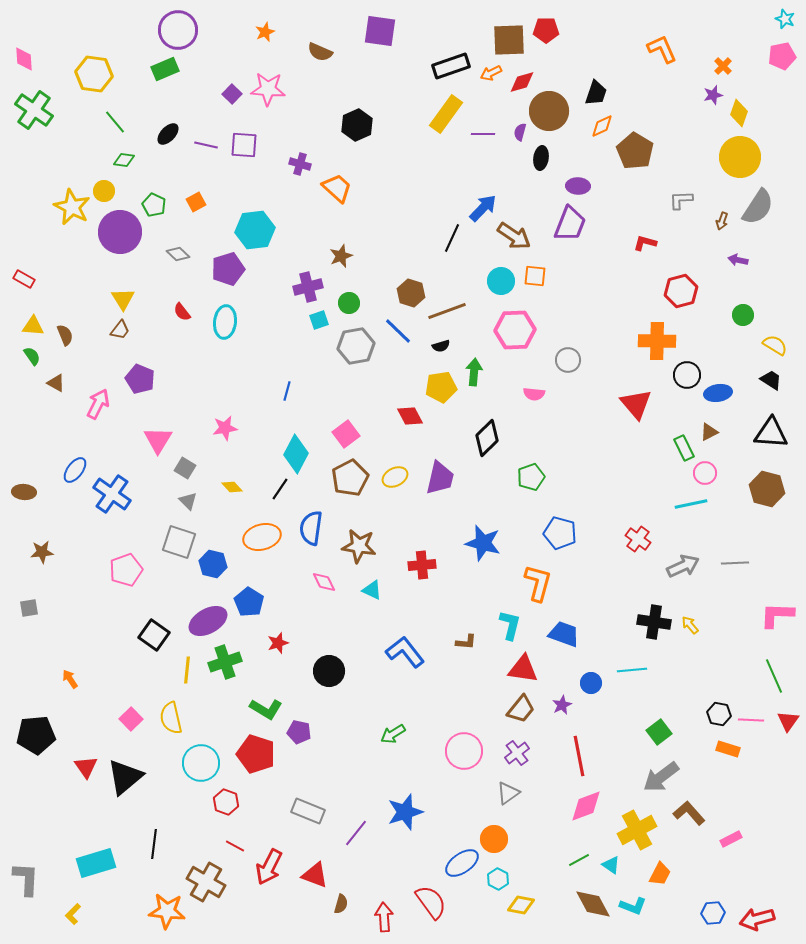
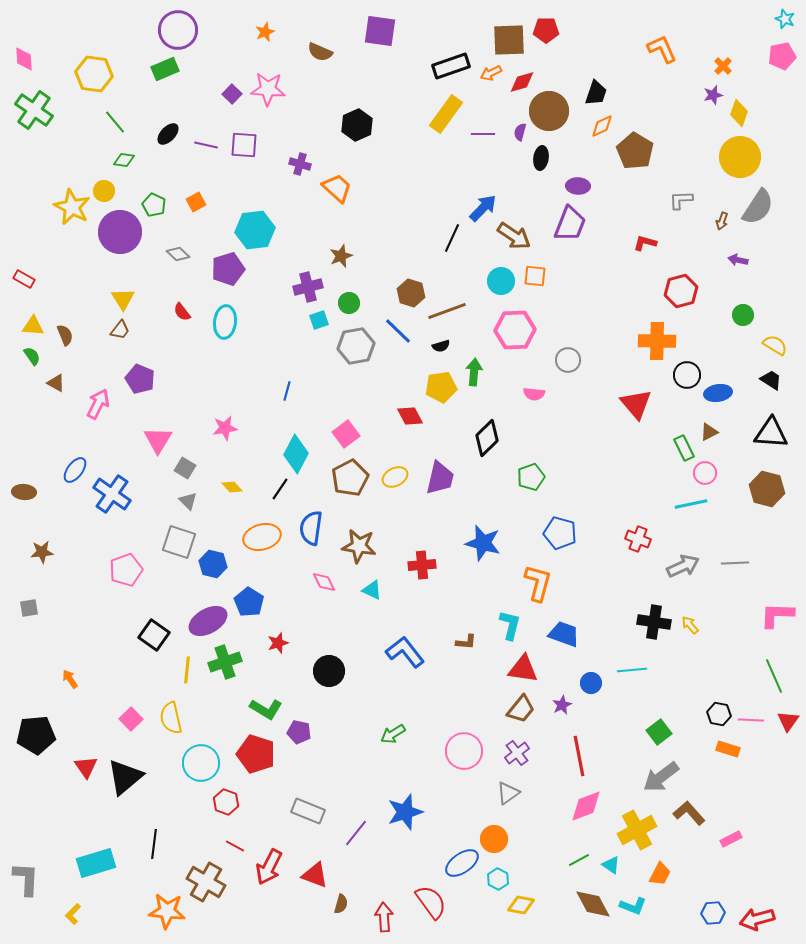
red cross at (638, 539): rotated 15 degrees counterclockwise
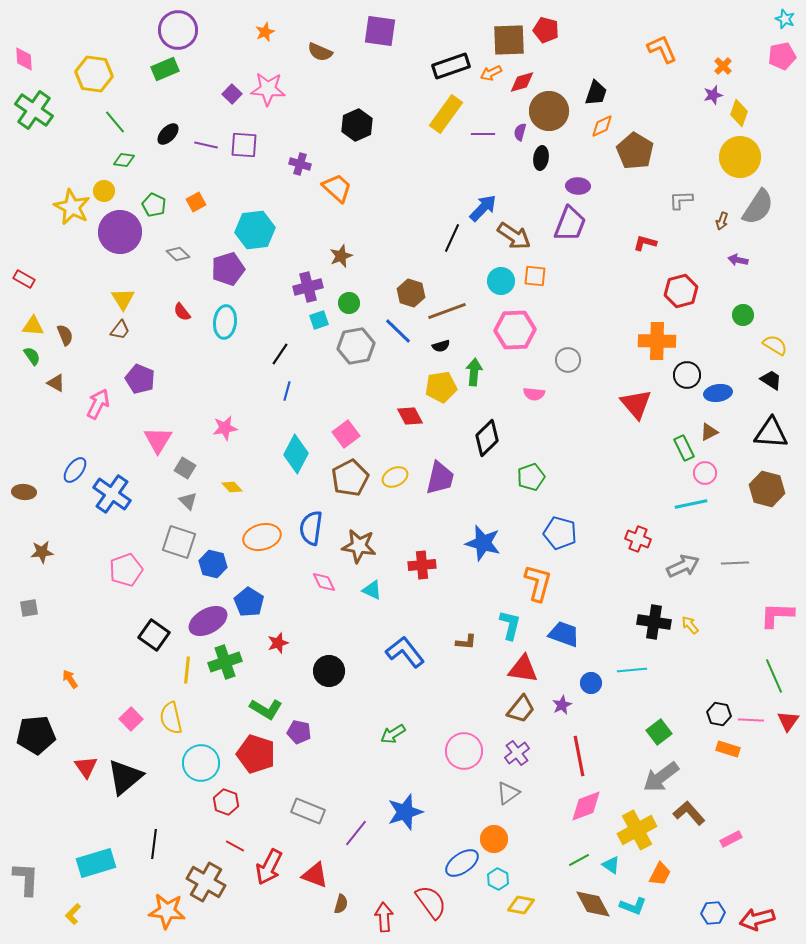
red pentagon at (546, 30): rotated 15 degrees clockwise
black line at (280, 489): moved 135 px up
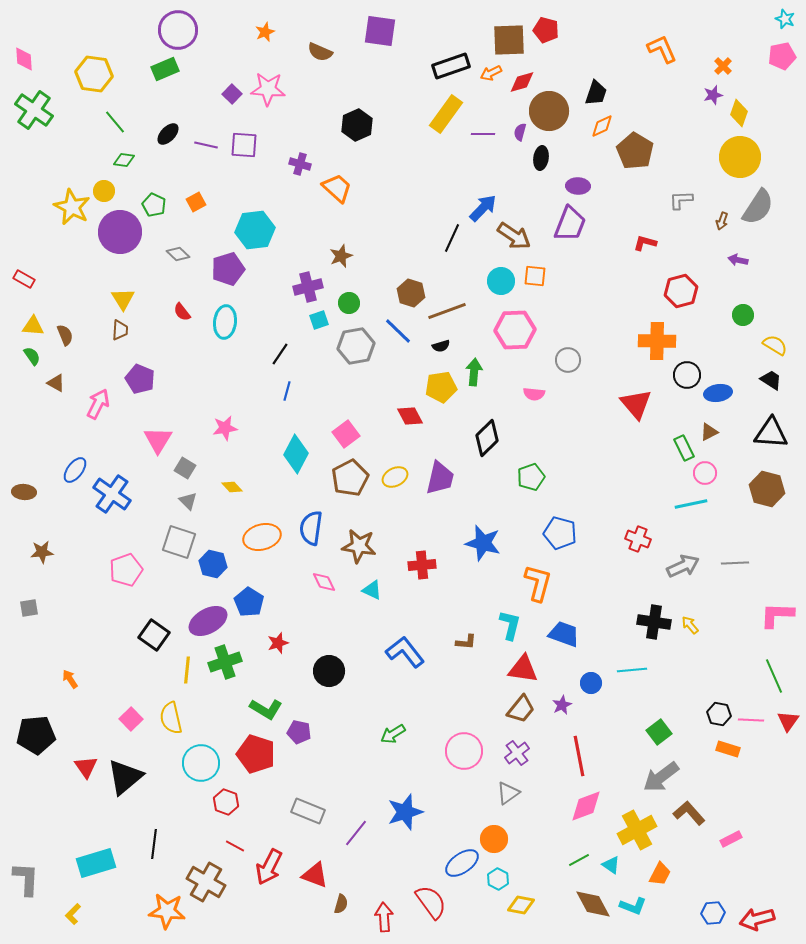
brown trapezoid at (120, 330): rotated 35 degrees counterclockwise
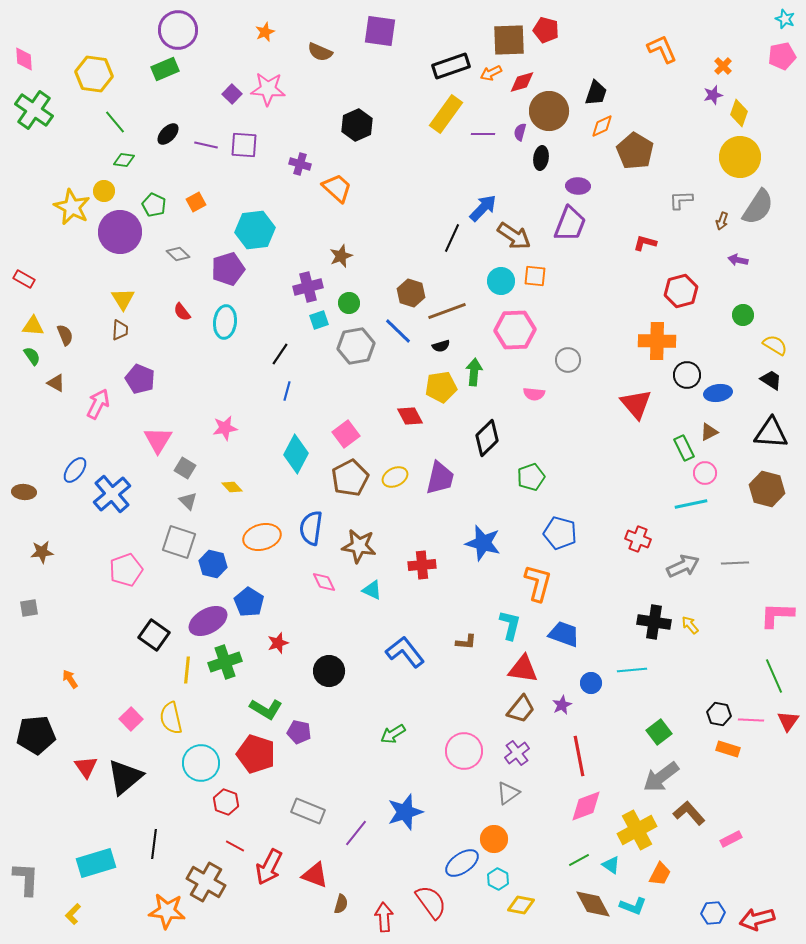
blue cross at (112, 494): rotated 15 degrees clockwise
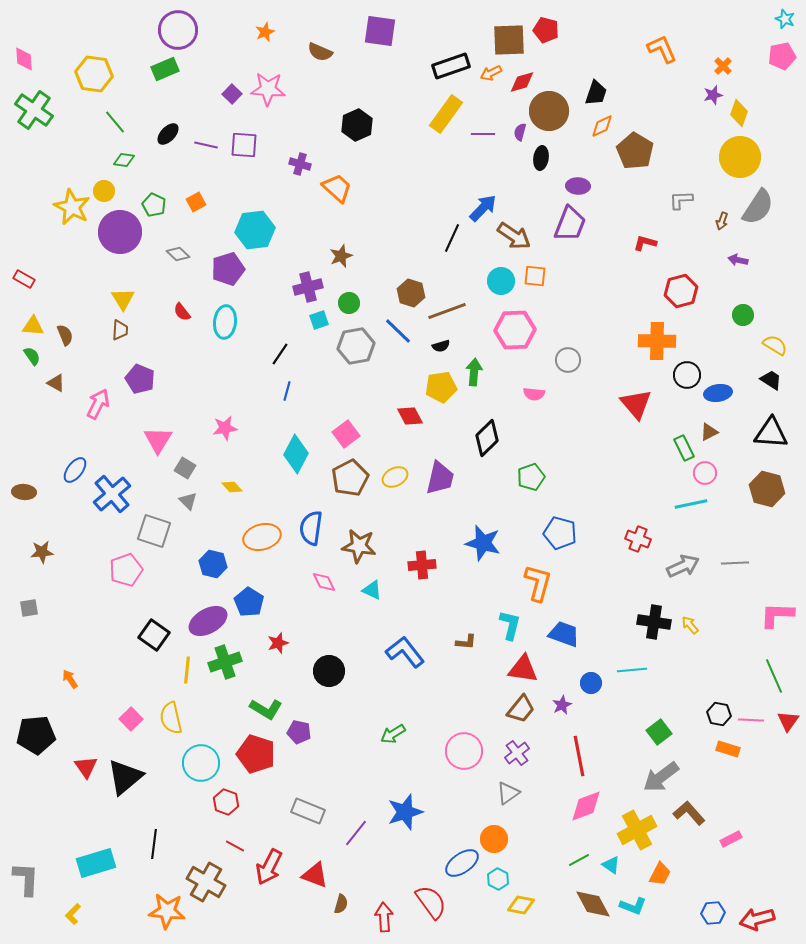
gray square at (179, 542): moved 25 px left, 11 px up
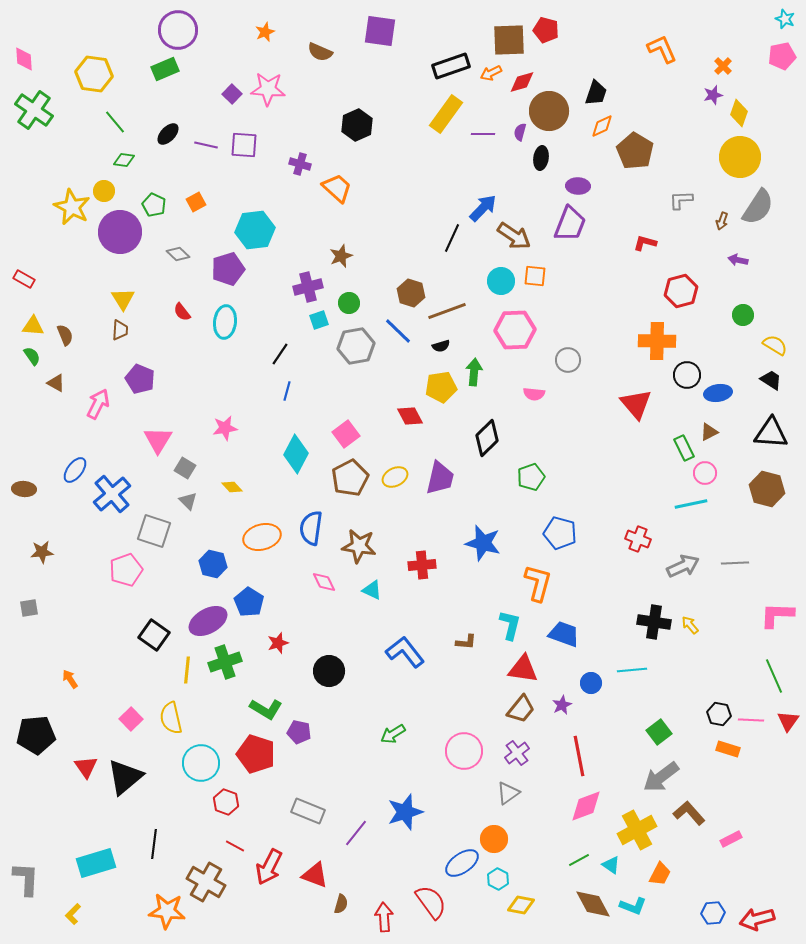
brown ellipse at (24, 492): moved 3 px up
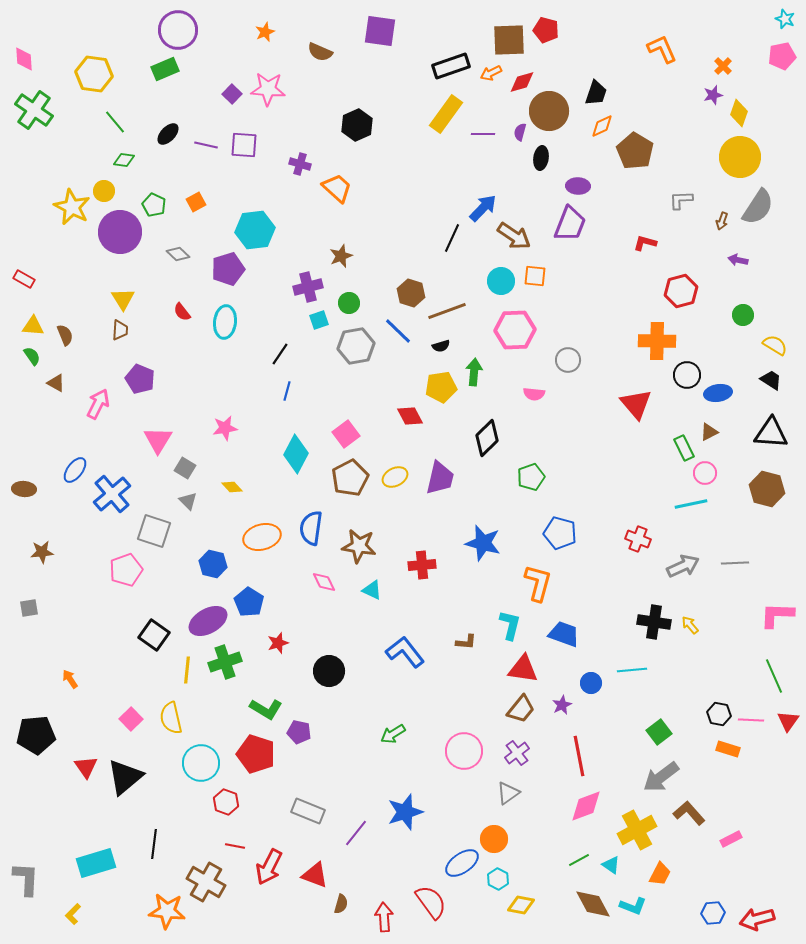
red line at (235, 846): rotated 18 degrees counterclockwise
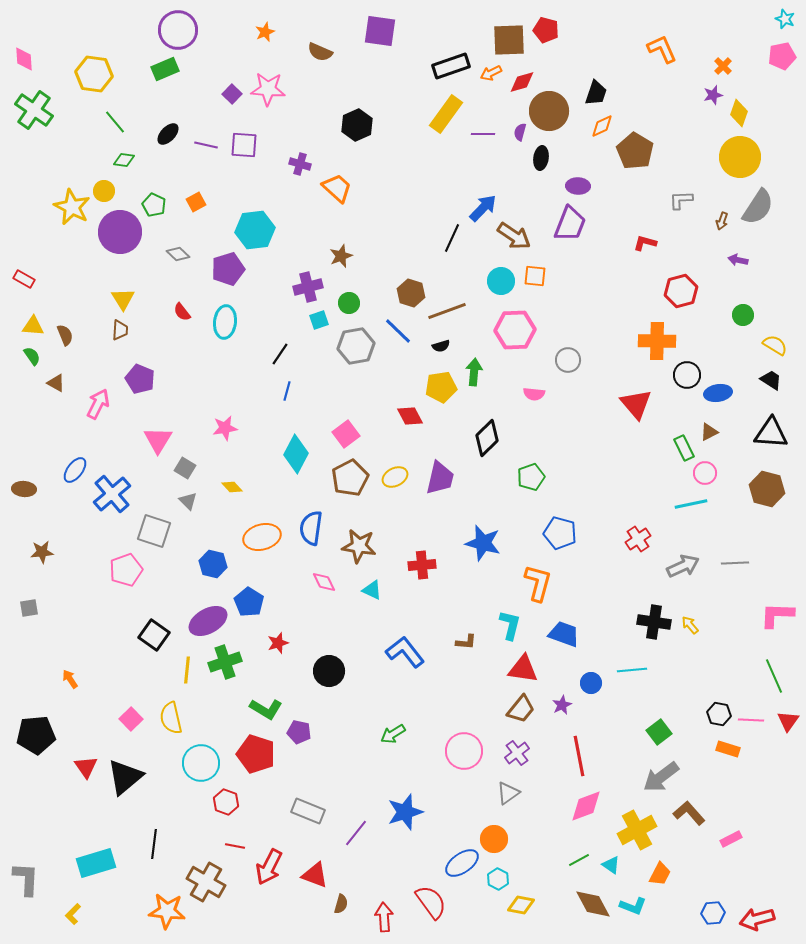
red cross at (638, 539): rotated 35 degrees clockwise
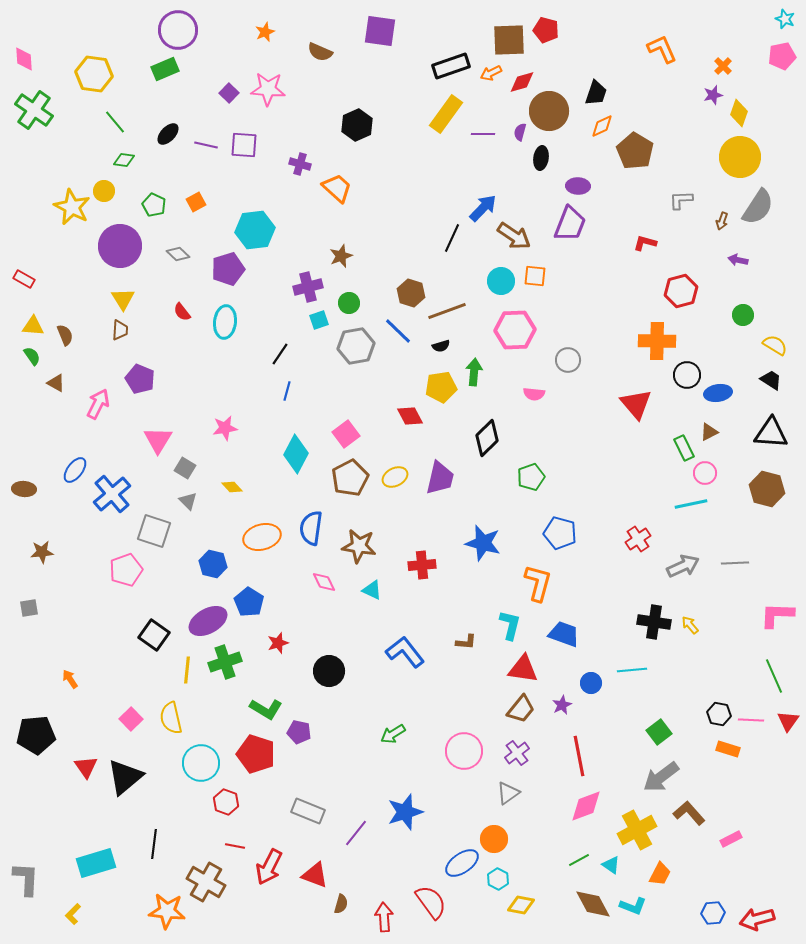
purple square at (232, 94): moved 3 px left, 1 px up
purple circle at (120, 232): moved 14 px down
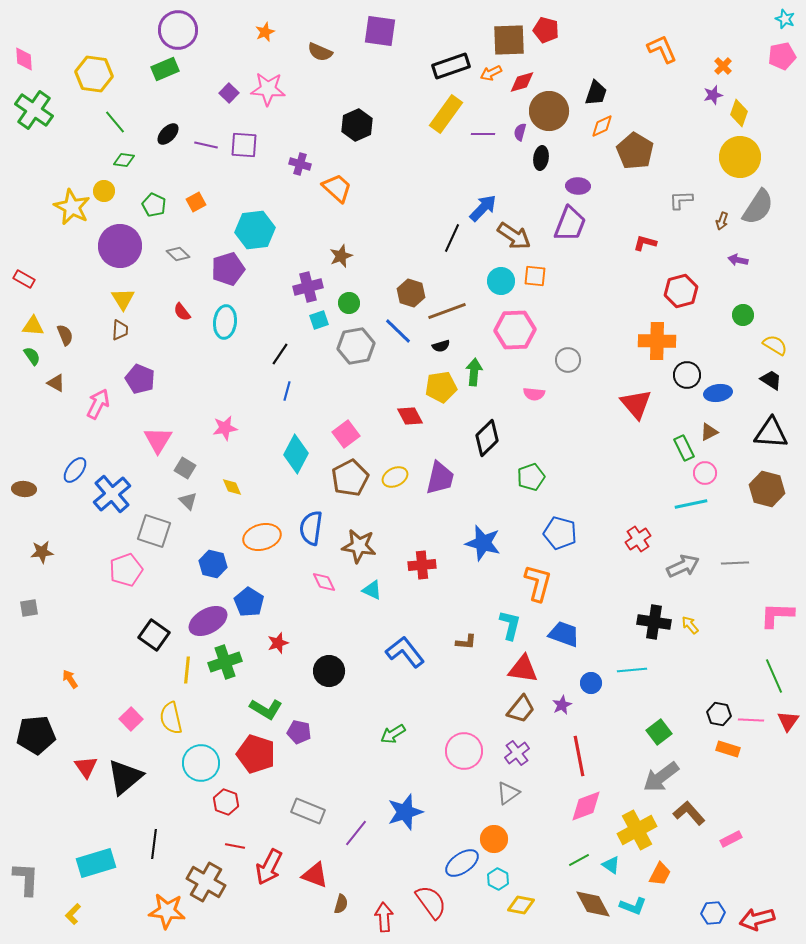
yellow diamond at (232, 487): rotated 20 degrees clockwise
